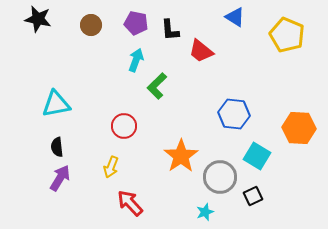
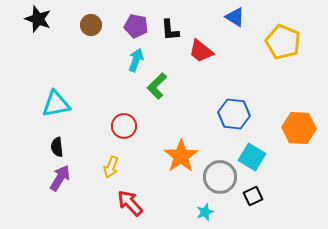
black star: rotated 8 degrees clockwise
purple pentagon: moved 3 px down
yellow pentagon: moved 4 px left, 7 px down
cyan square: moved 5 px left, 1 px down
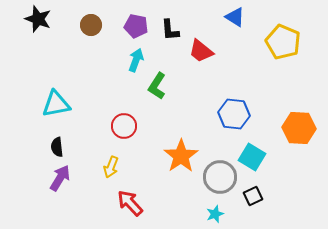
green L-shape: rotated 12 degrees counterclockwise
cyan star: moved 10 px right, 2 px down
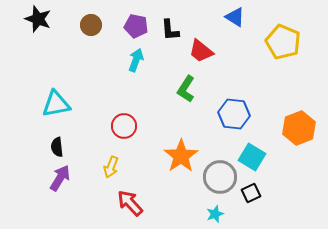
green L-shape: moved 29 px right, 3 px down
orange hexagon: rotated 24 degrees counterclockwise
black square: moved 2 px left, 3 px up
